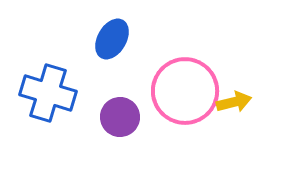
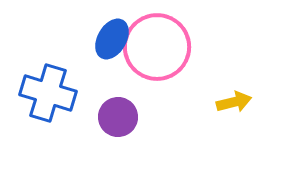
pink circle: moved 28 px left, 44 px up
purple circle: moved 2 px left
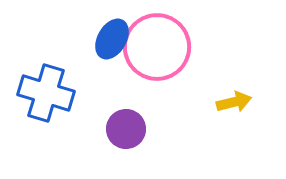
blue cross: moved 2 px left
purple circle: moved 8 px right, 12 px down
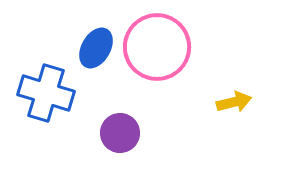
blue ellipse: moved 16 px left, 9 px down
purple circle: moved 6 px left, 4 px down
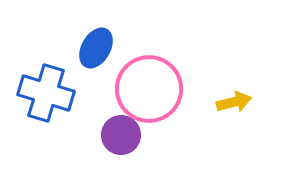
pink circle: moved 8 px left, 42 px down
purple circle: moved 1 px right, 2 px down
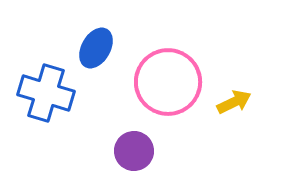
pink circle: moved 19 px right, 7 px up
yellow arrow: rotated 12 degrees counterclockwise
purple circle: moved 13 px right, 16 px down
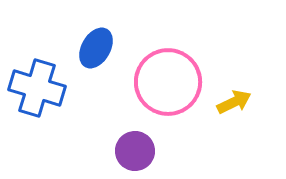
blue cross: moved 9 px left, 5 px up
purple circle: moved 1 px right
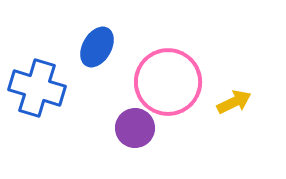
blue ellipse: moved 1 px right, 1 px up
purple circle: moved 23 px up
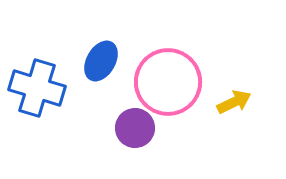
blue ellipse: moved 4 px right, 14 px down
